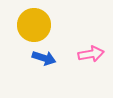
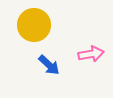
blue arrow: moved 5 px right, 7 px down; rotated 25 degrees clockwise
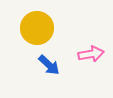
yellow circle: moved 3 px right, 3 px down
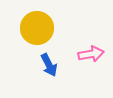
blue arrow: rotated 20 degrees clockwise
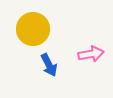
yellow circle: moved 4 px left, 1 px down
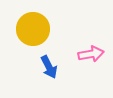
blue arrow: moved 2 px down
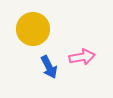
pink arrow: moved 9 px left, 3 px down
